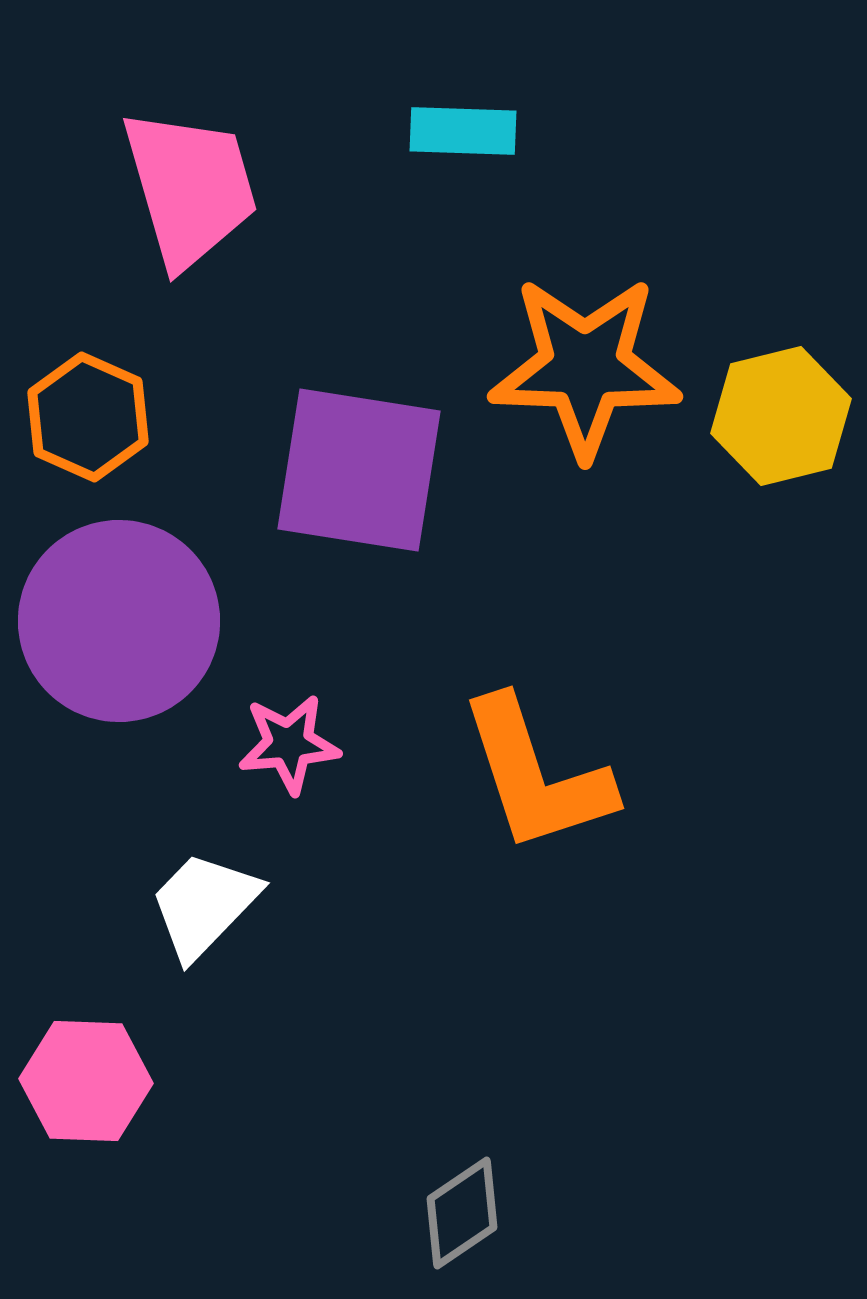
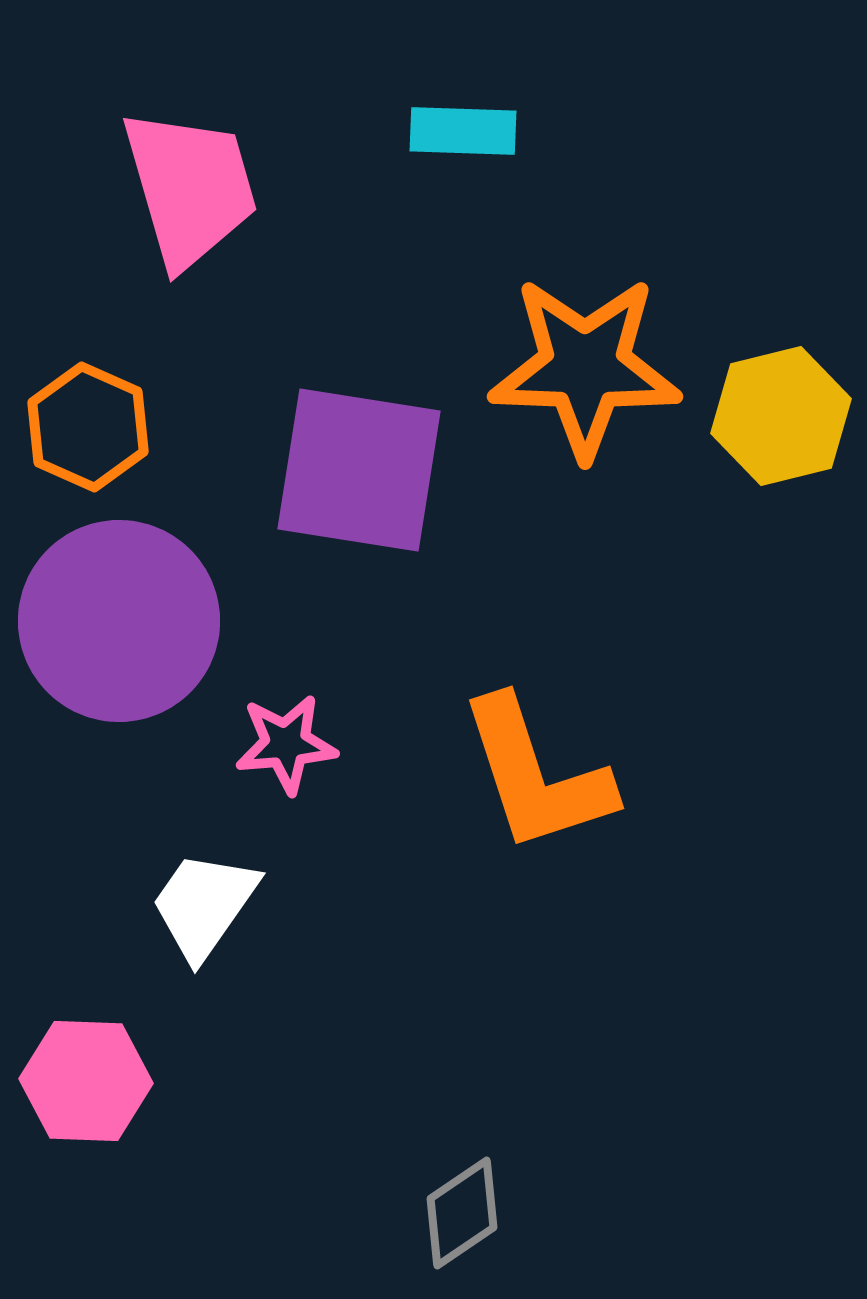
orange hexagon: moved 10 px down
pink star: moved 3 px left
white trapezoid: rotated 9 degrees counterclockwise
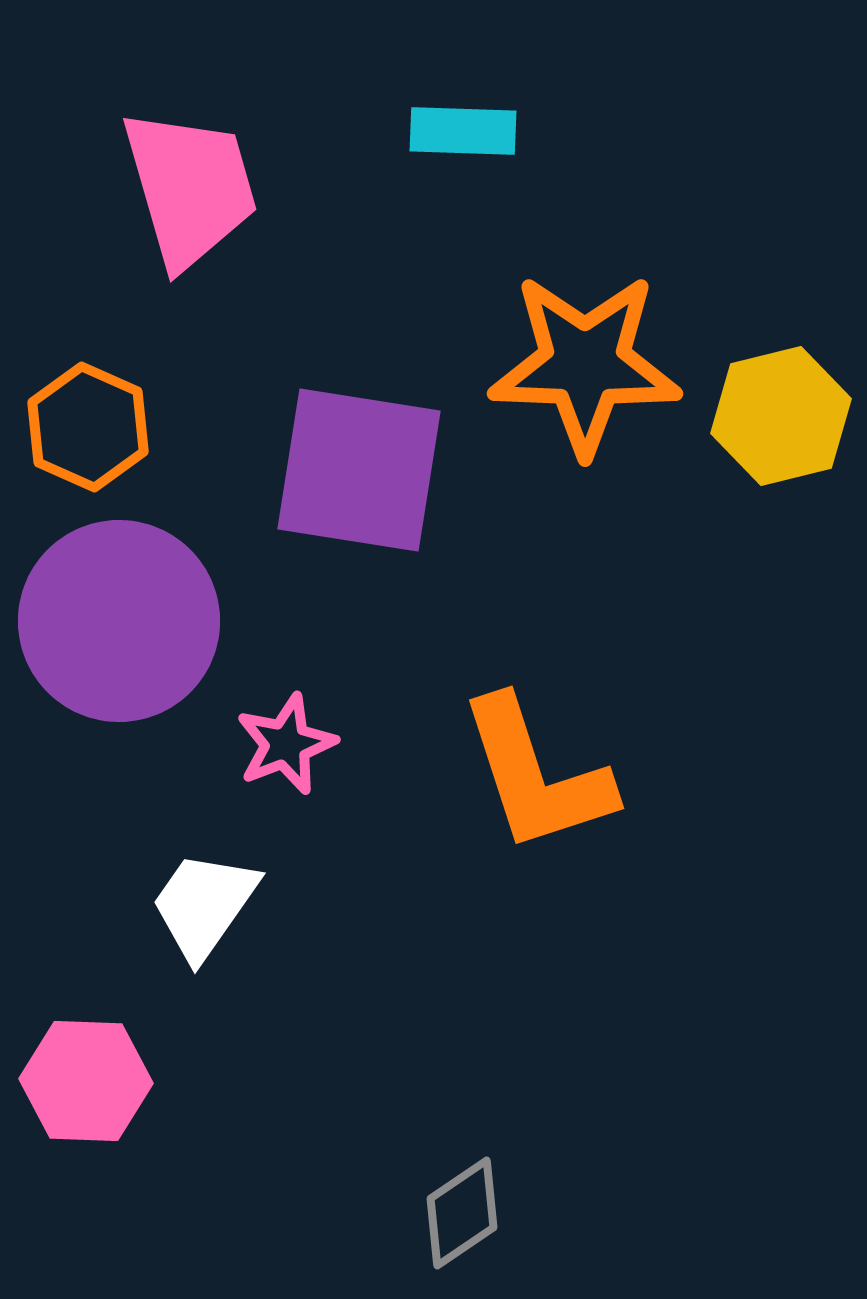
orange star: moved 3 px up
pink star: rotated 16 degrees counterclockwise
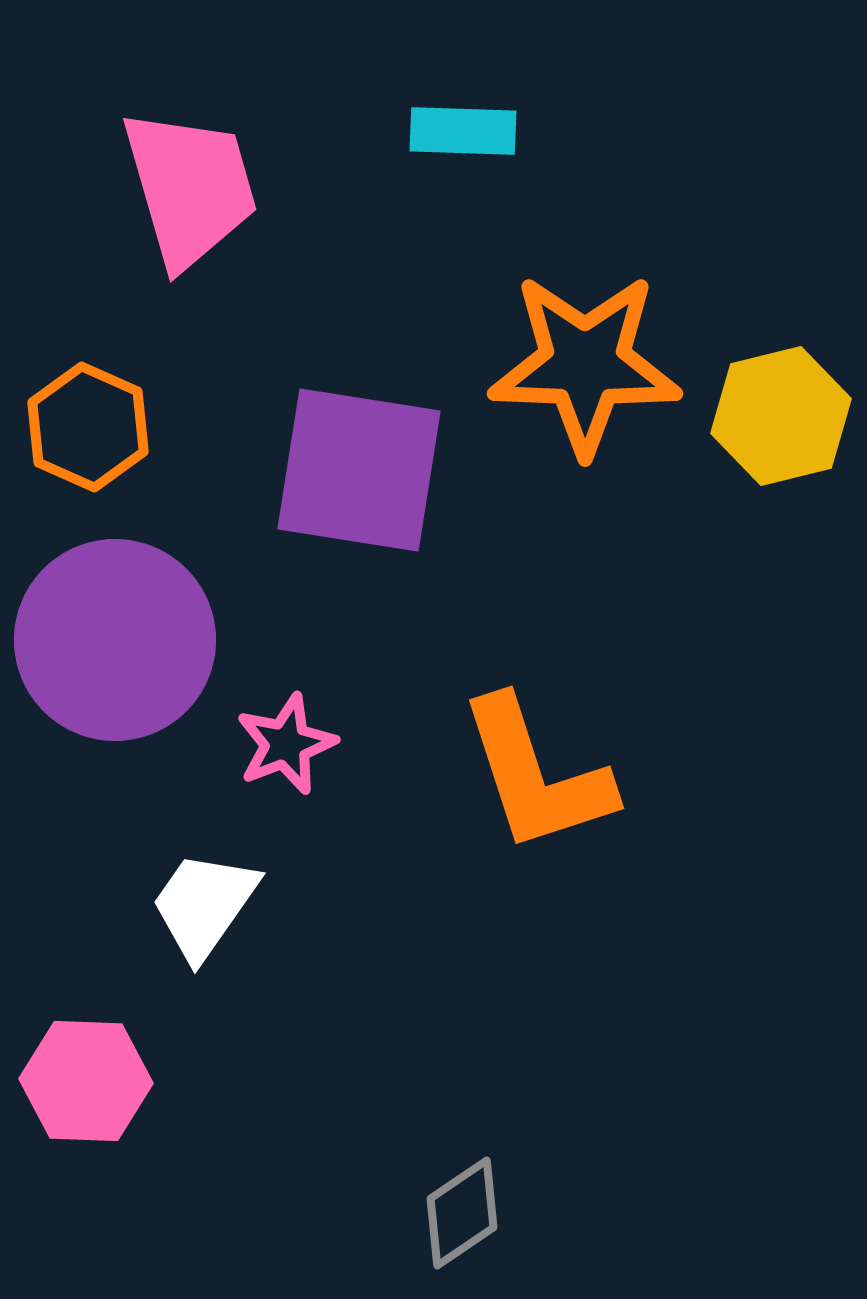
purple circle: moved 4 px left, 19 px down
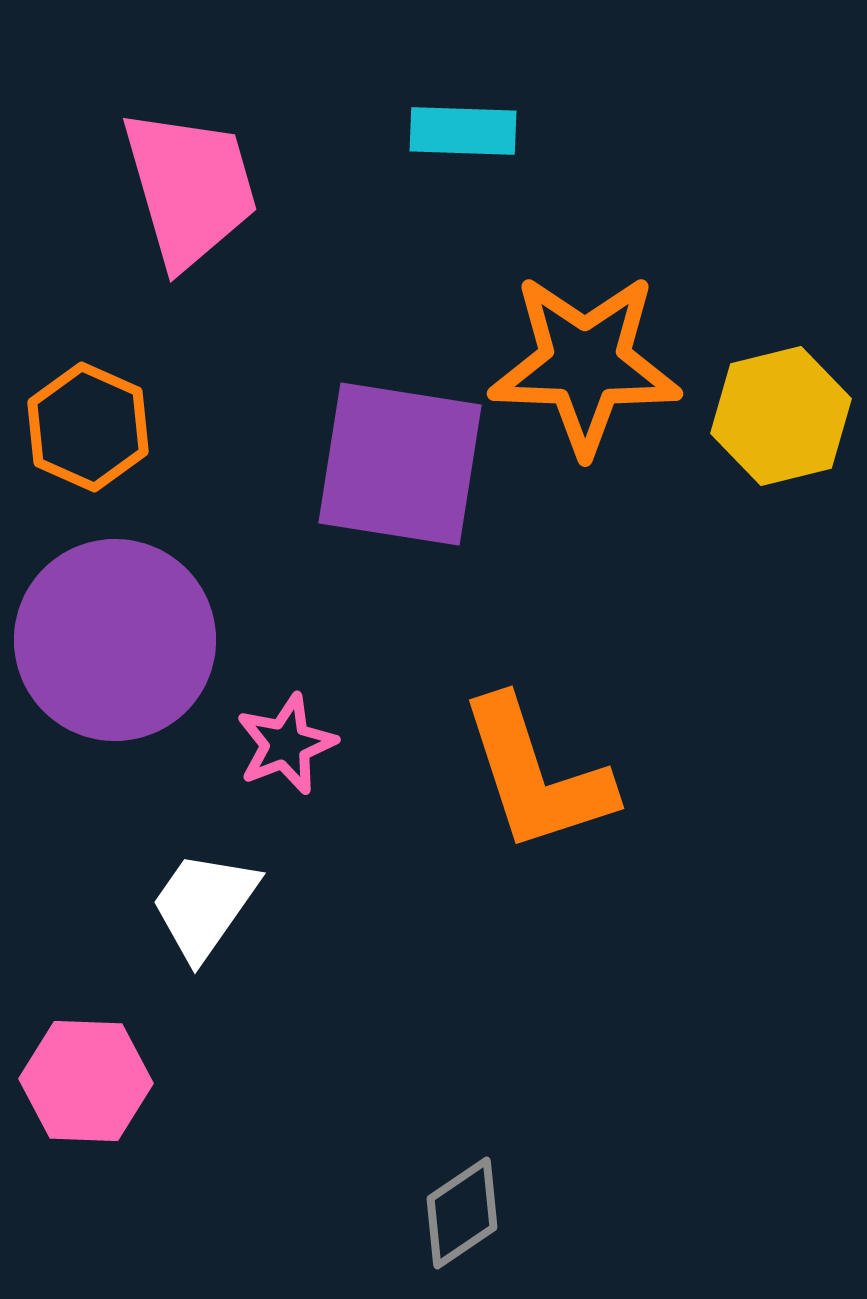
purple square: moved 41 px right, 6 px up
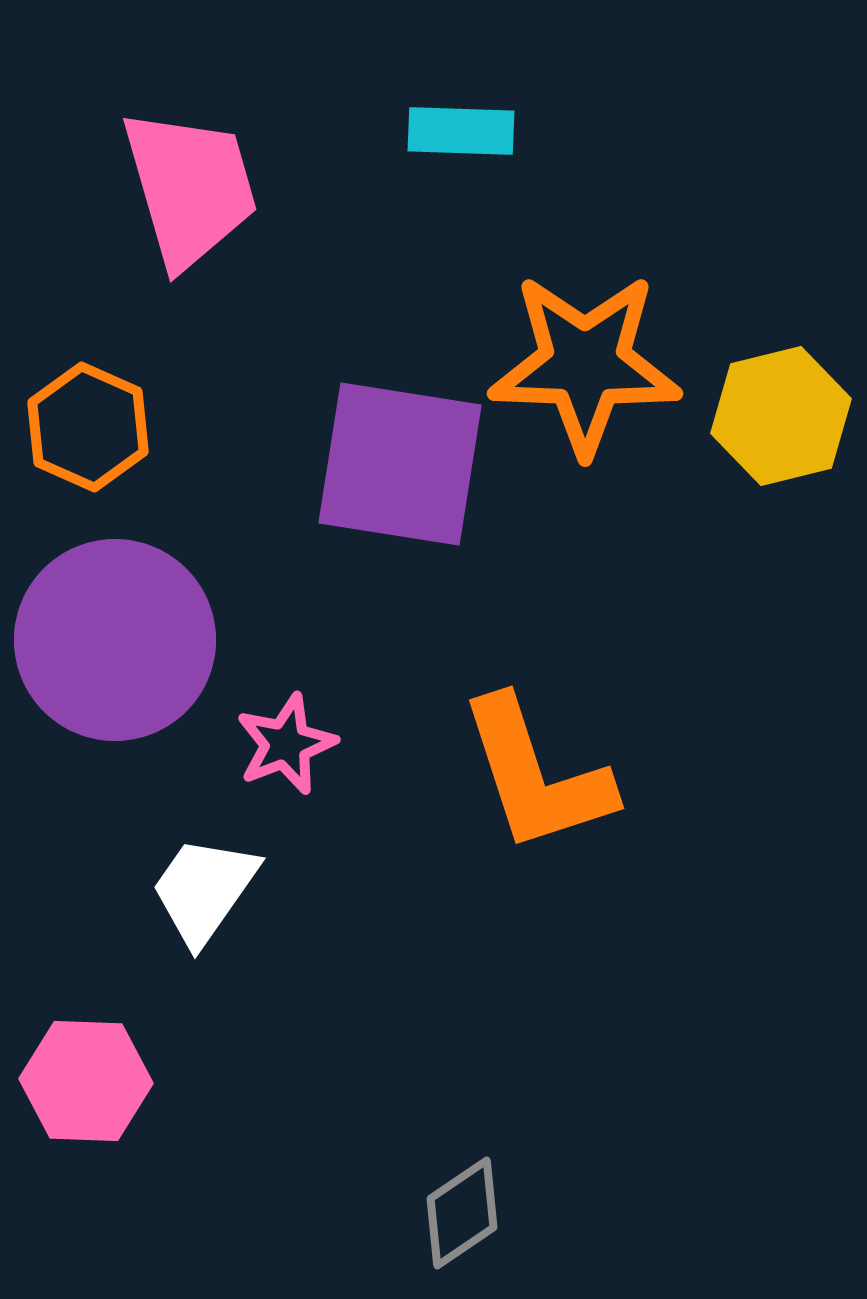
cyan rectangle: moved 2 px left
white trapezoid: moved 15 px up
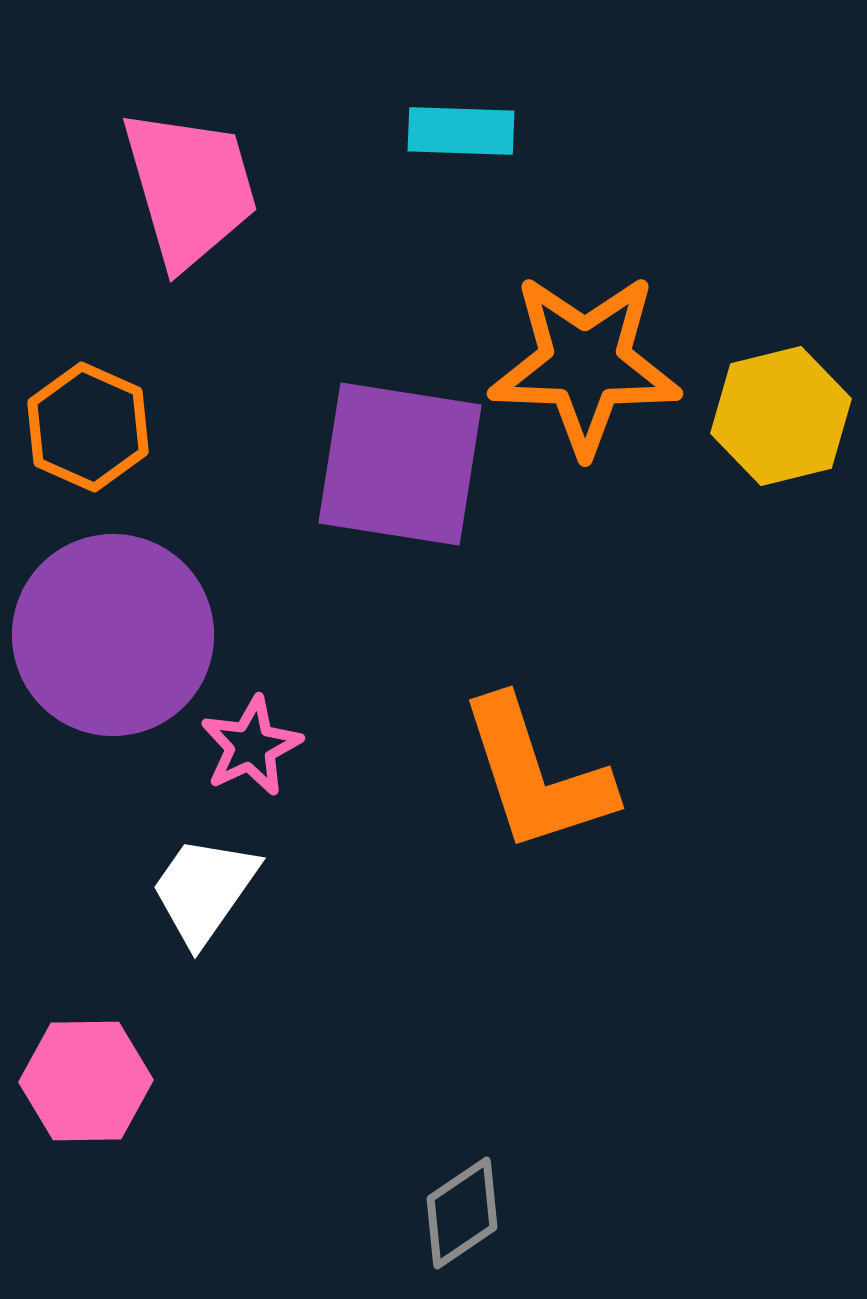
purple circle: moved 2 px left, 5 px up
pink star: moved 35 px left, 2 px down; rotated 4 degrees counterclockwise
pink hexagon: rotated 3 degrees counterclockwise
